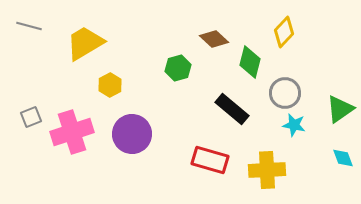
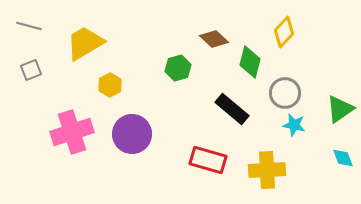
gray square: moved 47 px up
red rectangle: moved 2 px left
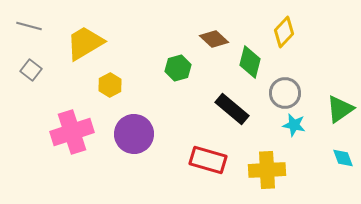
gray square: rotated 30 degrees counterclockwise
purple circle: moved 2 px right
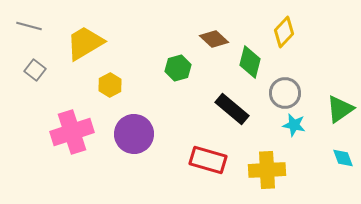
gray square: moved 4 px right
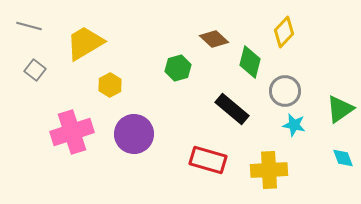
gray circle: moved 2 px up
yellow cross: moved 2 px right
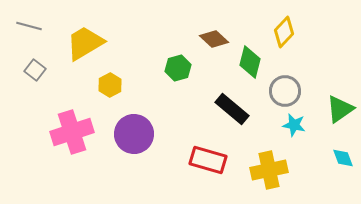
yellow cross: rotated 9 degrees counterclockwise
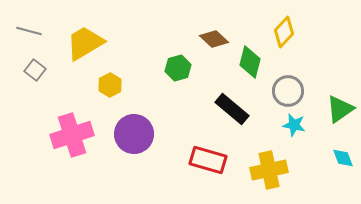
gray line: moved 5 px down
gray circle: moved 3 px right
pink cross: moved 3 px down
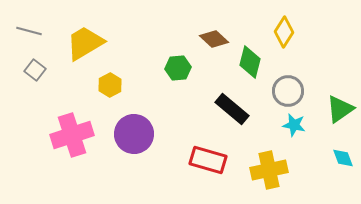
yellow diamond: rotated 12 degrees counterclockwise
green hexagon: rotated 10 degrees clockwise
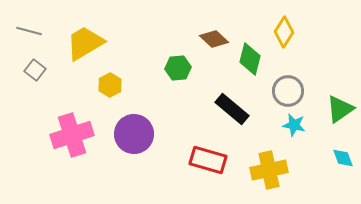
green diamond: moved 3 px up
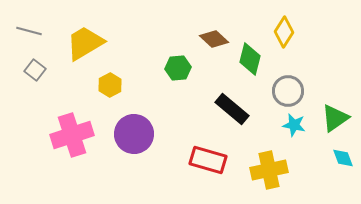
green triangle: moved 5 px left, 9 px down
